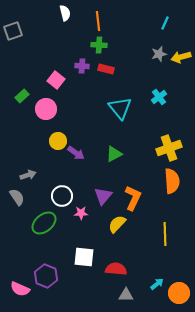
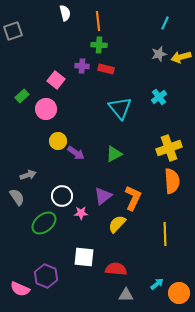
purple triangle: rotated 12 degrees clockwise
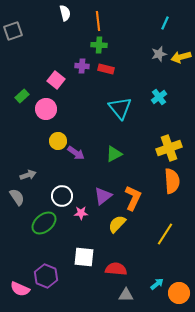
yellow line: rotated 35 degrees clockwise
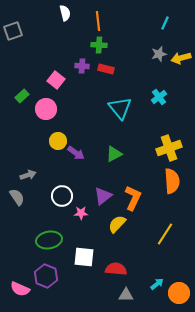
yellow arrow: moved 1 px down
green ellipse: moved 5 px right, 17 px down; rotated 30 degrees clockwise
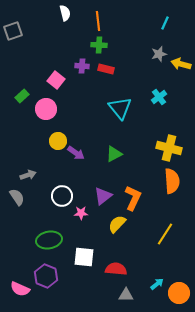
yellow arrow: moved 6 px down; rotated 30 degrees clockwise
yellow cross: rotated 35 degrees clockwise
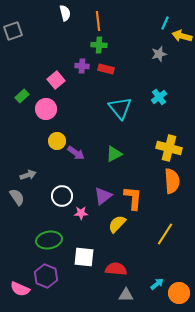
yellow arrow: moved 1 px right, 28 px up
pink square: rotated 12 degrees clockwise
yellow circle: moved 1 px left
orange L-shape: rotated 20 degrees counterclockwise
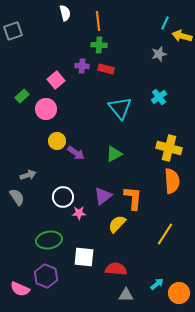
white circle: moved 1 px right, 1 px down
pink star: moved 2 px left
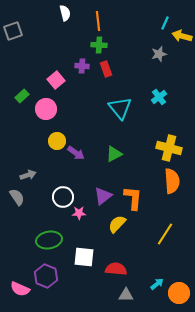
red rectangle: rotated 56 degrees clockwise
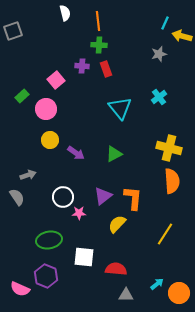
yellow circle: moved 7 px left, 1 px up
